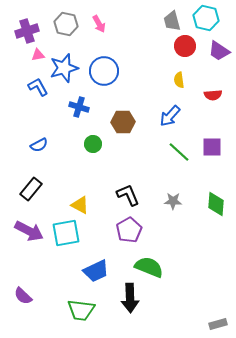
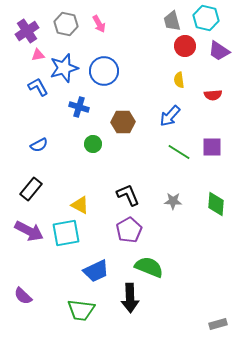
purple cross: rotated 15 degrees counterclockwise
green line: rotated 10 degrees counterclockwise
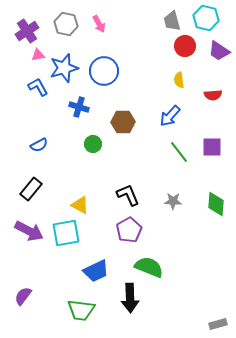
green line: rotated 20 degrees clockwise
purple semicircle: rotated 84 degrees clockwise
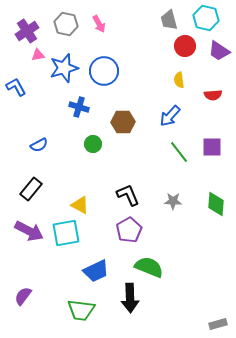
gray trapezoid: moved 3 px left, 1 px up
blue L-shape: moved 22 px left
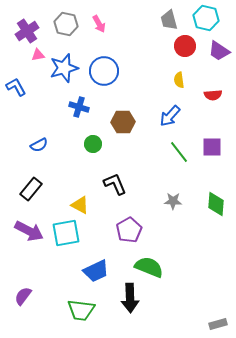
black L-shape: moved 13 px left, 11 px up
